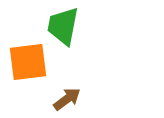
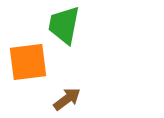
green trapezoid: moved 1 px right, 1 px up
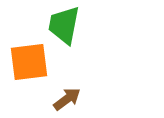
orange square: moved 1 px right
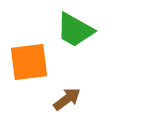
green trapezoid: moved 11 px right, 5 px down; rotated 72 degrees counterclockwise
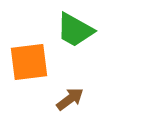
brown arrow: moved 3 px right
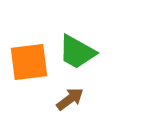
green trapezoid: moved 2 px right, 22 px down
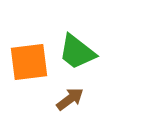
green trapezoid: rotated 9 degrees clockwise
